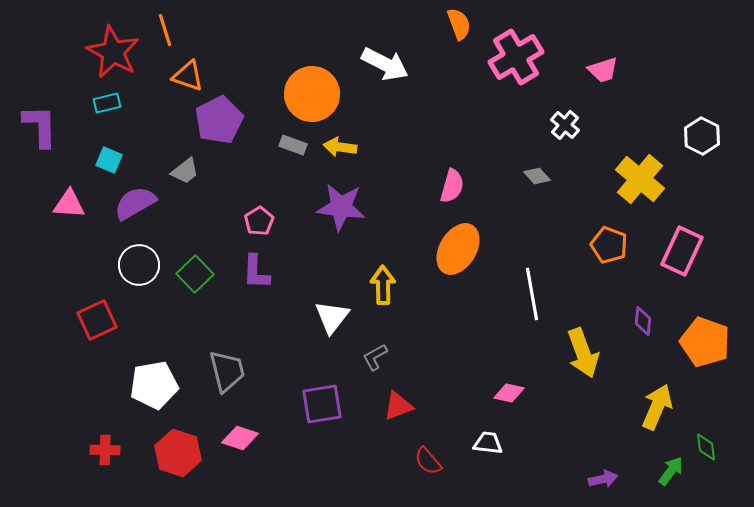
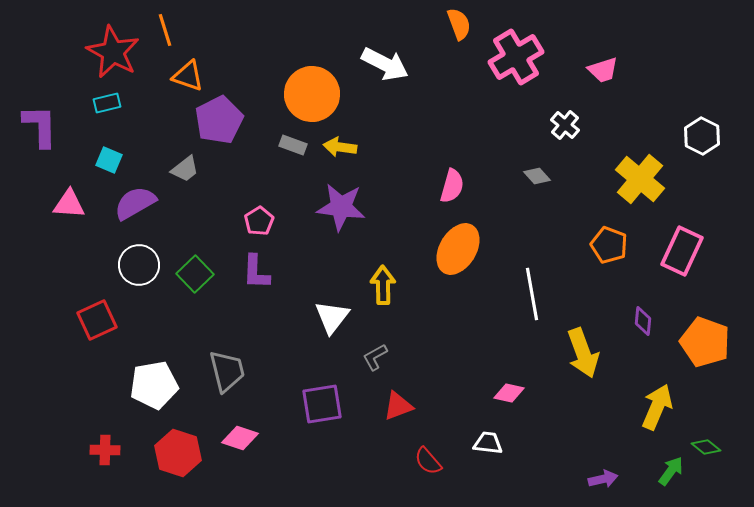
gray trapezoid at (185, 171): moved 2 px up
green diamond at (706, 447): rotated 44 degrees counterclockwise
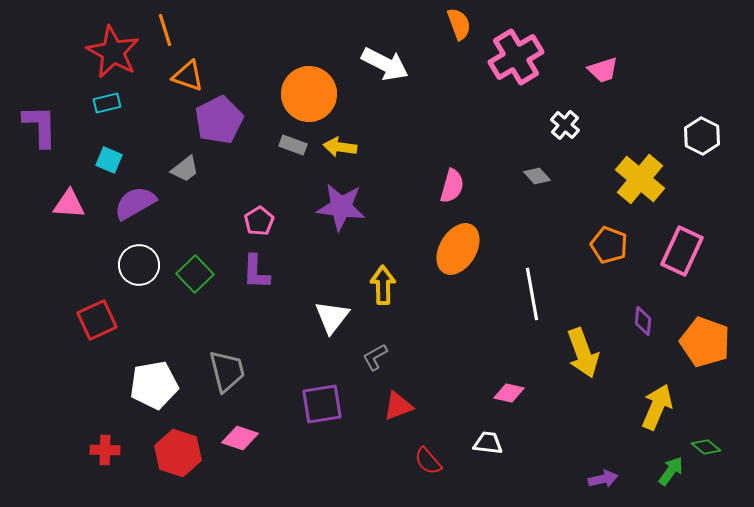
orange circle at (312, 94): moved 3 px left
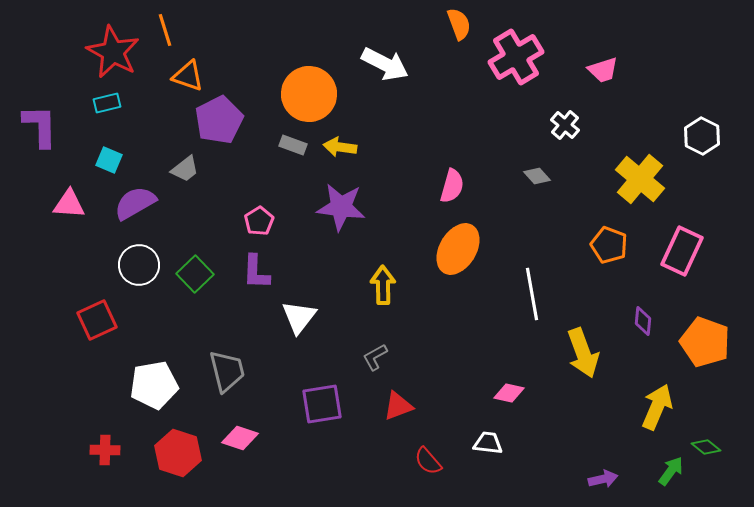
white triangle at (332, 317): moved 33 px left
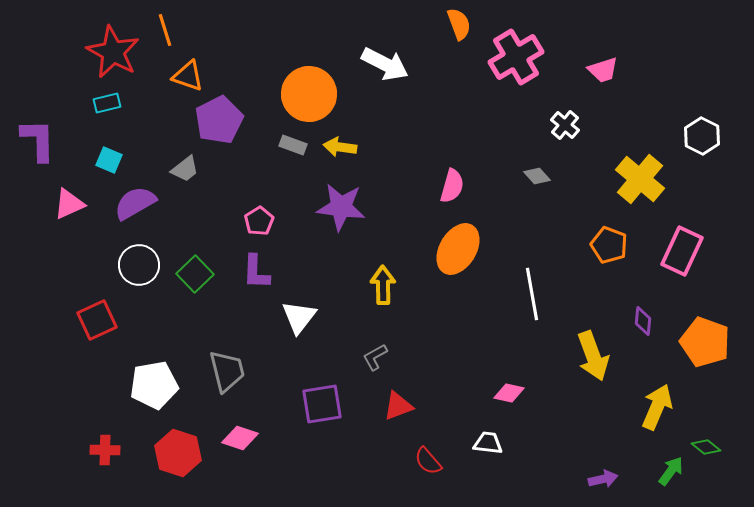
purple L-shape at (40, 126): moved 2 px left, 14 px down
pink triangle at (69, 204): rotated 28 degrees counterclockwise
yellow arrow at (583, 353): moved 10 px right, 3 px down
